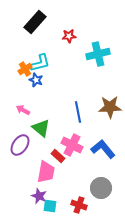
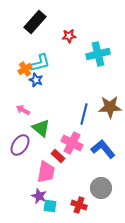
blue line: moved 6 px right, 2 px down; rotated 25 degrees clockwise
pink cross: moved 2 px up
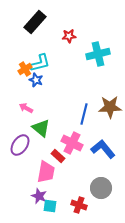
pink arrow: moved 3 px right, 2 px up
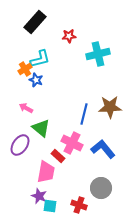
cyan L-shape: moved 4 px up
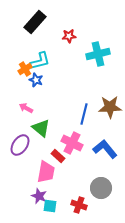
cyan L-shape: moved 2 px down
blue L-shape: moved 2 px right
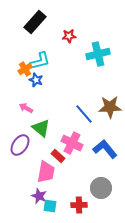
blue line: rotated 55 degrees counterclockwise
red cross: rotated 21 degrees counterclockwise
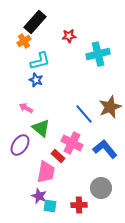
orange cross: moved 1 px left, 28 px up
brown star: rotated 20 degrees counterclockwise
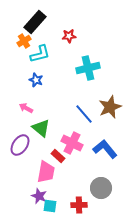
cyan cross: moved 10 px left, 14 px down
cyan L-shape: moved 7 px up
